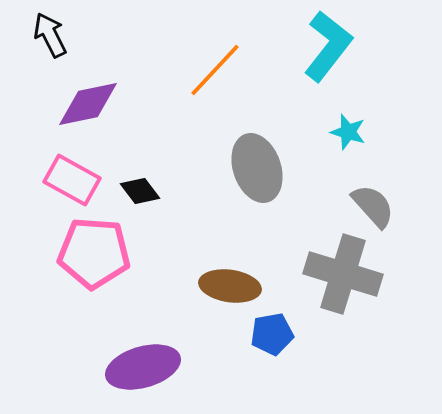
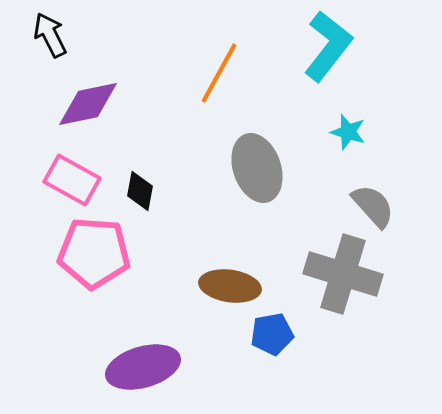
orange line: moved 4 px right, 3 px down; rotated 14 degrees counterclockwise
black diamond: rotated 48 degrees clockwise
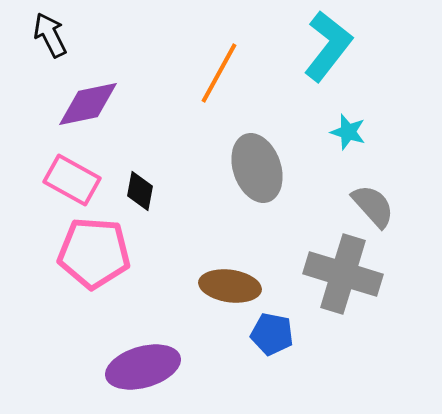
blue pentagon: rotated 21 degrees clockwise
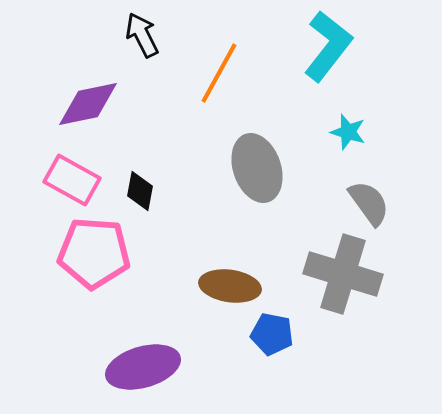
black arrow: moved 92 px right
gray semicircle: moved 4 px left, 3 px up; rotated 6 degrees clockwise
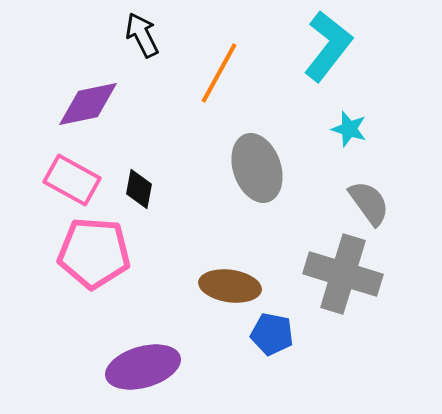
cyan star: moved 1 px right, 3 px up
black diamond: moved 1 px left, 2 px up
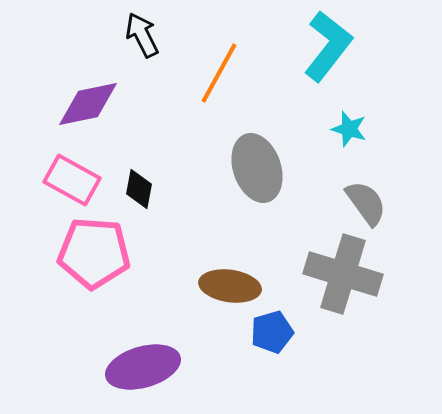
gray semicircle: moved 3 px left
blue pentagon: moved 2 px up; rotated 27 degrees counterclockwise
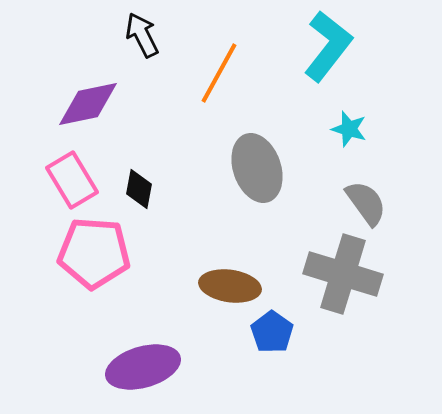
pink rectangle: rotated 30 degrees clockwise
blue pentagon: rotated 21 degrees counterclockwise
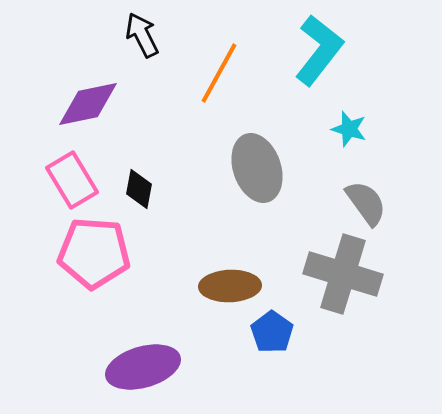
cyan L-shape: moved 9 px left, 4 px down
brown ellipse: rotated 10 degrees counterclockwise
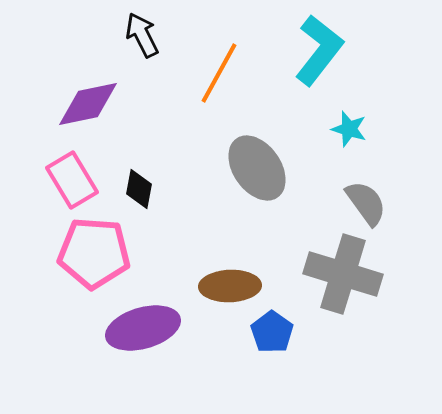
gray ellipse: rotated 16 degrees counterclockwise
purple ellipse: moved 39 px up
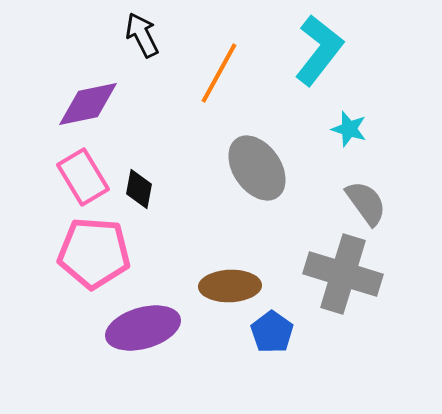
pink rectangle: moved 11 px right, 3 px up
